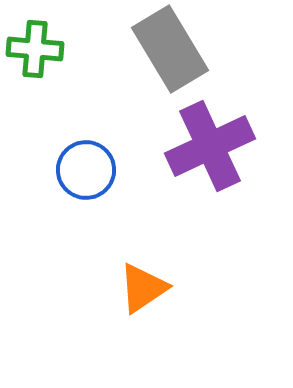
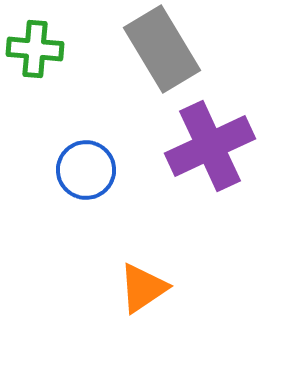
gray rectangle: moved 8 px left
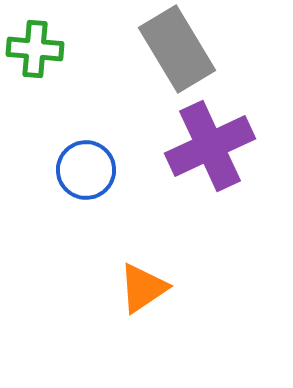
gray rectangle: moved 15 px right
